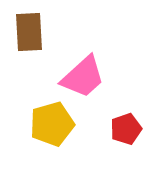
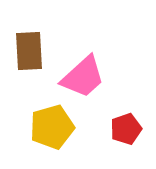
brown rectangle: moved 19 px down
yellow pentagon: moved 3 px down
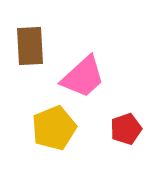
brown rectangle: moved 1 px right, 5 px up
yellow pentagon: moved 2 px right, 1 px down; rotated 6 degrees counterclockwise
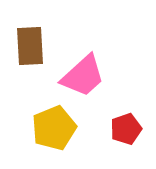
pink trapezoid: moved 1 px up
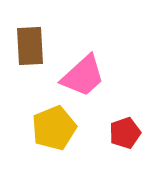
red pentagon: moved 1 px left, 4 px down
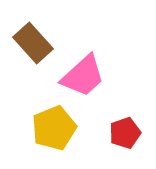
brown rectangle: moved 3 px right, 3 px up; rotated 39 degrees counterclockwise
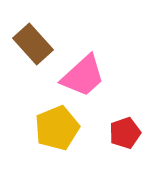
brown rectangle: moved 1 px down
yellow pentagon: moved 3 px right
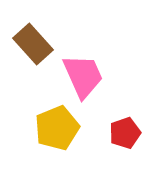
pink trapezoid: rotated 72 degrees counterclockwise
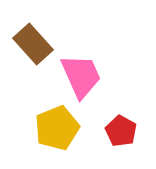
pink trapezoid: moved 2 px left
red pentagon: moved 4 px left, 2 px up; rotated 24 degrees counterclockwise
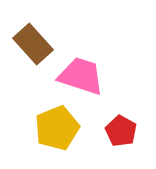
pink trapezoid: rotated 48 degrees counterclockwise
